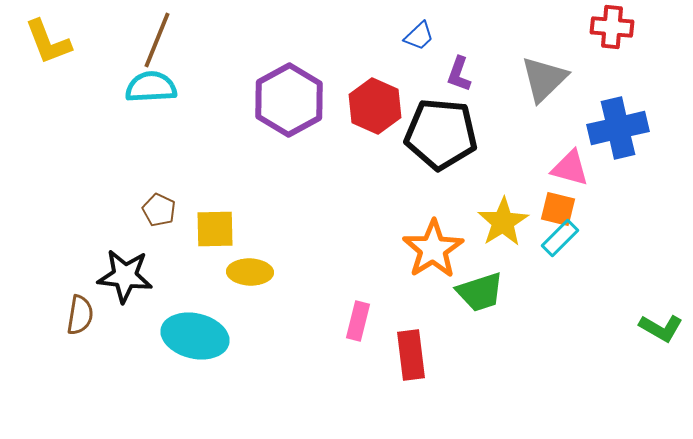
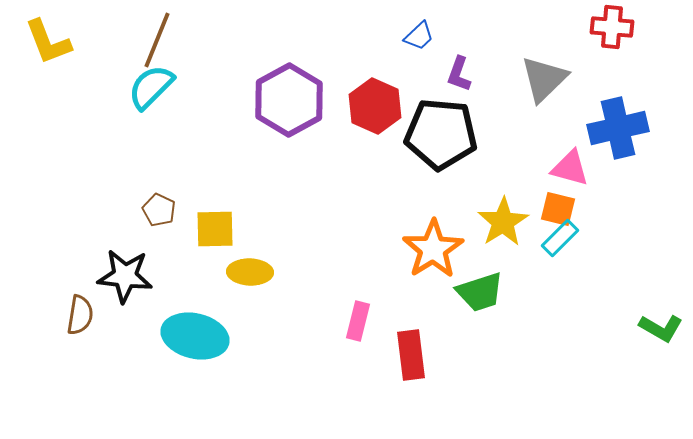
cyan semicircle: rotated 42 degrees counterclockwise
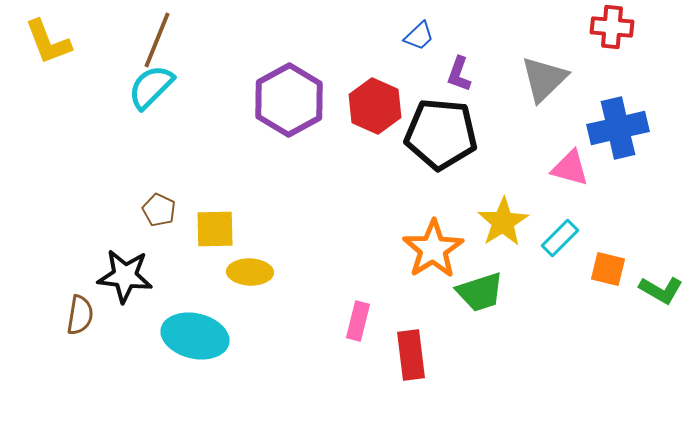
orange square: moved 50 px right, 60 px down
green L-shape: moved 38 px up
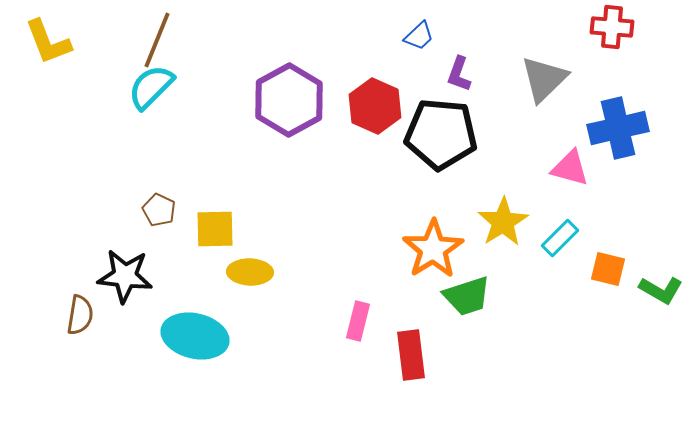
green trapezoid: moved 13 px left, 4 px down
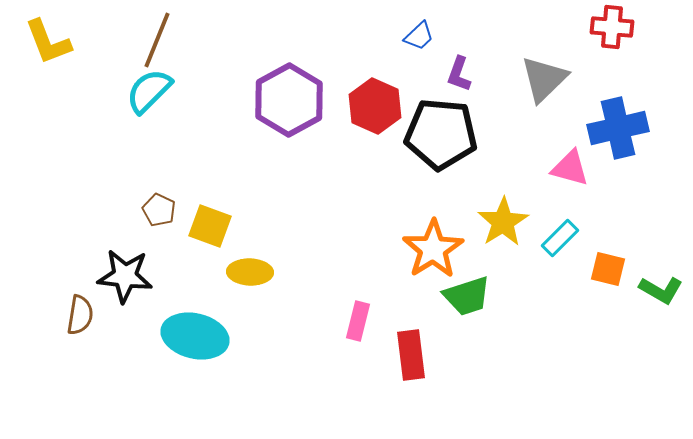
cyan semicircle: moved 2 px left, 4 px down
yellow square: moved 5 px left, 3 px up; rotated 21 degrees clockwise
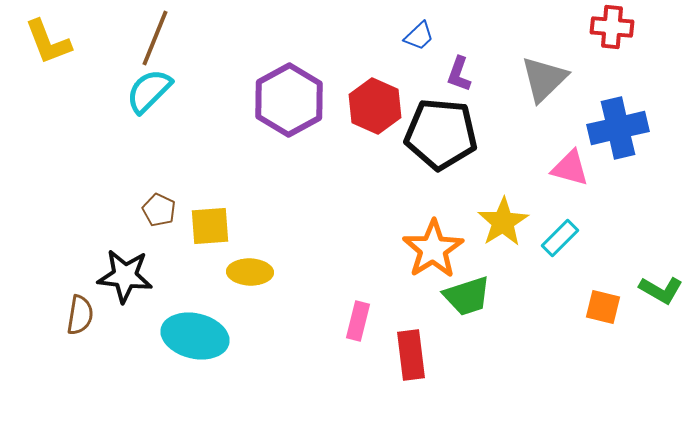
brown line: moved 2 px left, 2 px up
yellow square: rotated 24 degrees counterclockwise
orange square: moved 5 px left, 38 px down
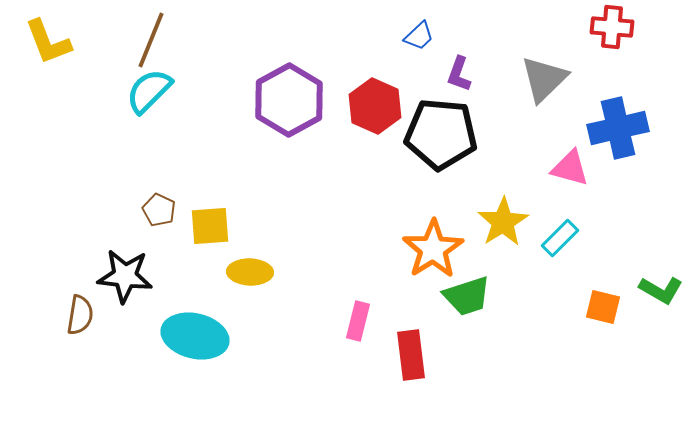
brown line: moved 4 px left, 2 px down
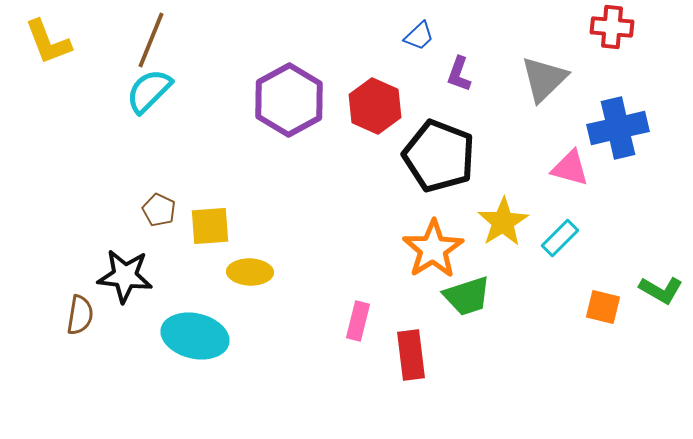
black pentagon: moved 2 px left, 22 px down; rotated 16 degrees clockwise
